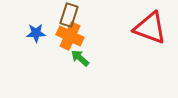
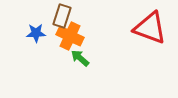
brown rectangle: moved 7 px left, 1 px down
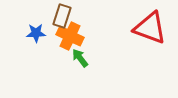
green arrow: rotated 12 degrees clockwise
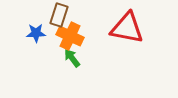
brown rectangle: moved 3 px left, 1 px up
red triangle: moved 23 px left; rotated 9 degrees counterclockwise
green arrow: moved 8 px left
